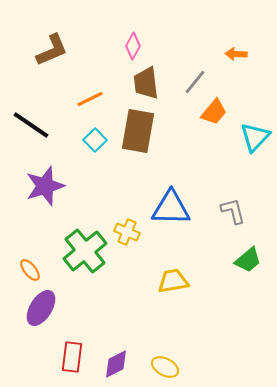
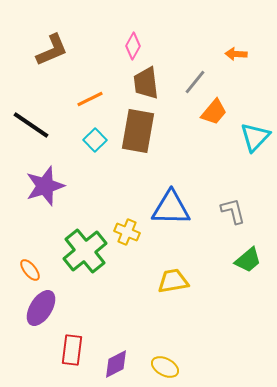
red rectangle: moved 7 px up
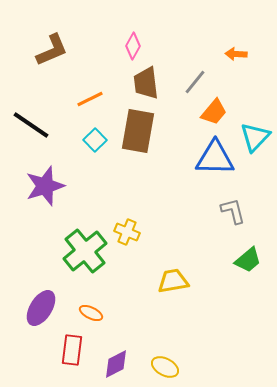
blue triangle: moved 44 px right, 50 px up
orange ellipse: moved 61 px right, 43 px down; rotated 25 degrees counterclockwise
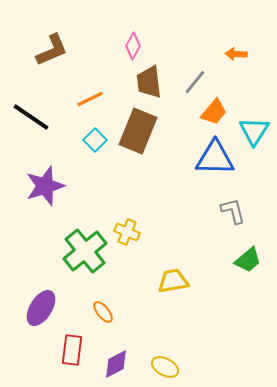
brown trapezoid: moved 3 px right, 1 px up
black line: moved 8 px up
brown rectangle: rotated 12 degrees clockwise
cyan triangle: moved 1 px left, 6 px up; rotated 12 degrees counterclockwise
orange ellipse: moved 12 px right, 1 px up; rotated 25 degrees clockwise
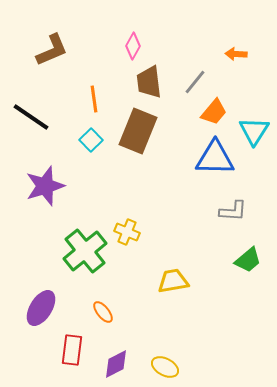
orange line: moved 4 px right; rotated 72 degrees counterclockwise
cyan square: moved 4 px left
gray L-shape: rotated 108 degrees clockwise
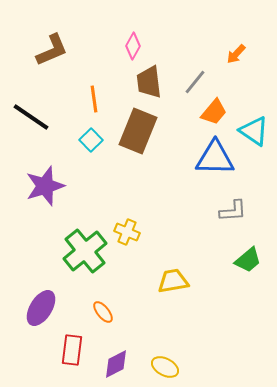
orange arrow: rotated 50 degrees counterclockwise
cyan triangle: rotated 28 degrees counterclockwise
gray L-shape: rotated 8 degrees counterclockwise
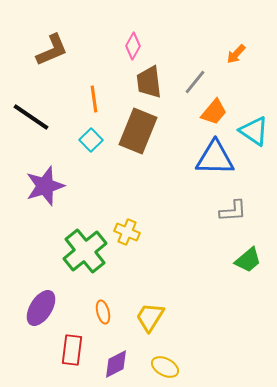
yellow trapezoid: moved 23 px left, 36 px down; rotated 48 degrees counterclockwise
orange ellipse: rotated 25 degrees clockwise
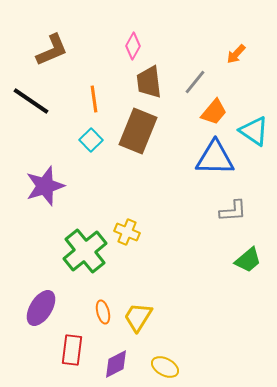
black line: moved 16 px up
yellow trapezoid: moved 12 px left
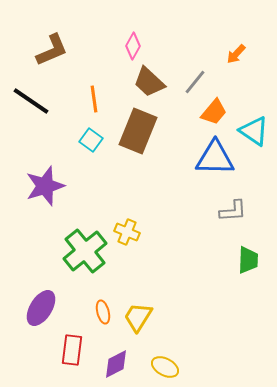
brown trapezoid: rotated 40 degrees counterclockwise
cyan square: rotated 10 degrees counterclockwise
green trapezoid: rotated 48 degrees counterclockwise
